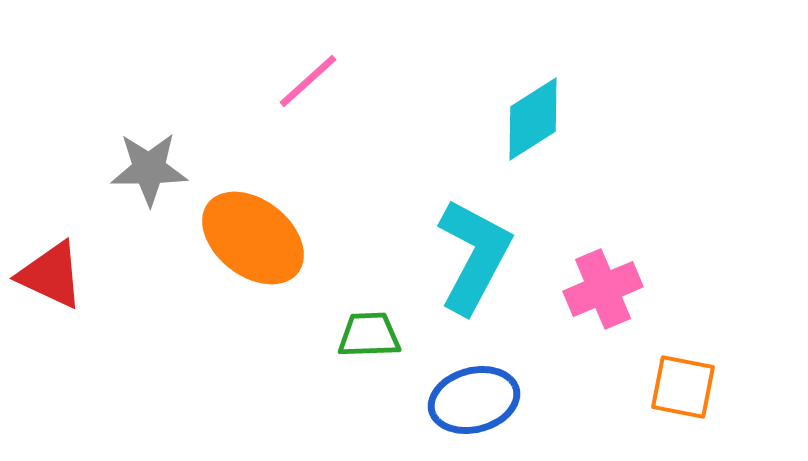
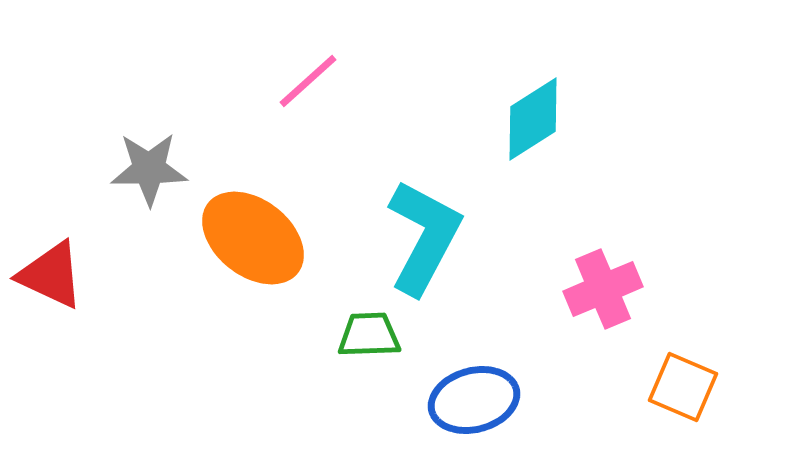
cyan L-shape: moved 50 px left, 19 px up
orange square: rotated 12 degrees clockwise
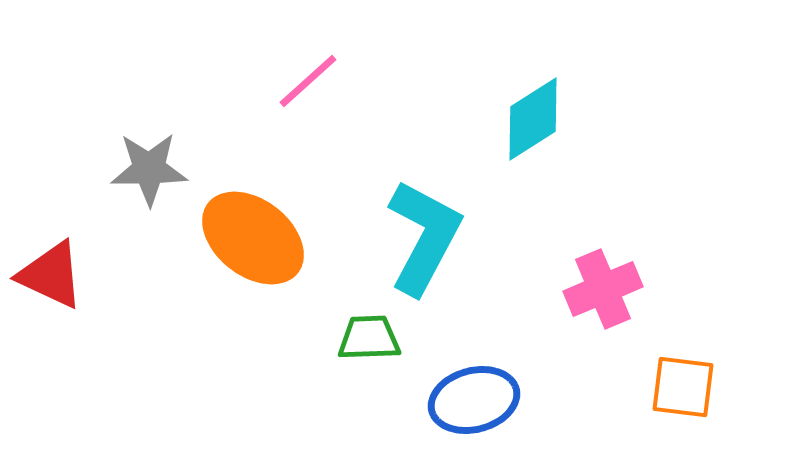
green trapezoid: moved 3 px down
orange square: rotated 16 degrees counterclockwise
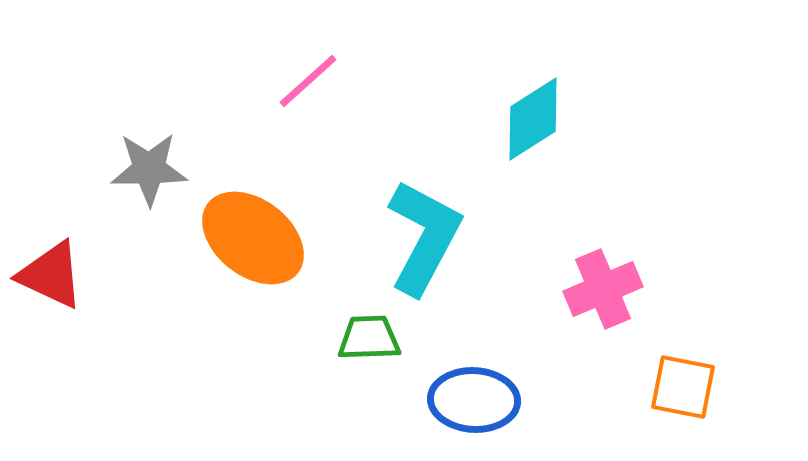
orange square: rotated 4 degrees clockwise
blue ellipse: rotated 18 degrees clockwise
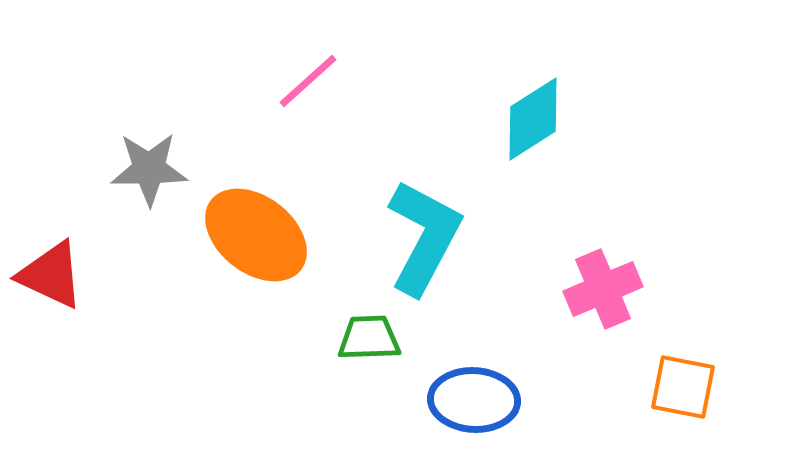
orange ellipse: moved 3 px right, 3 px up
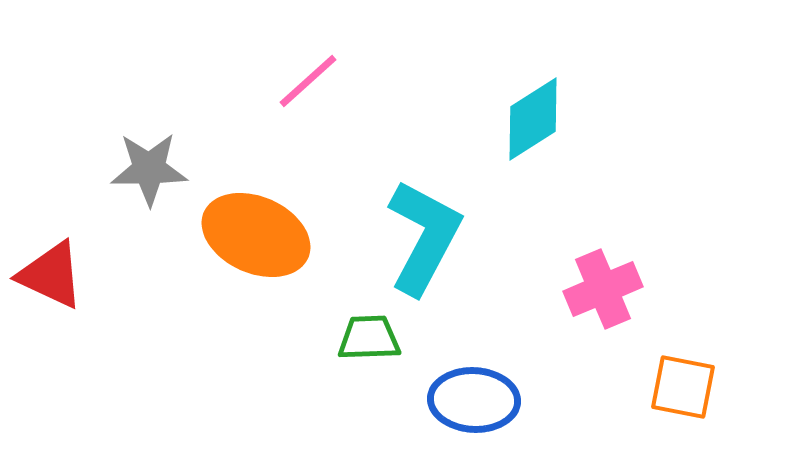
orange ellipse: rotated 14 degrees counterclockwise
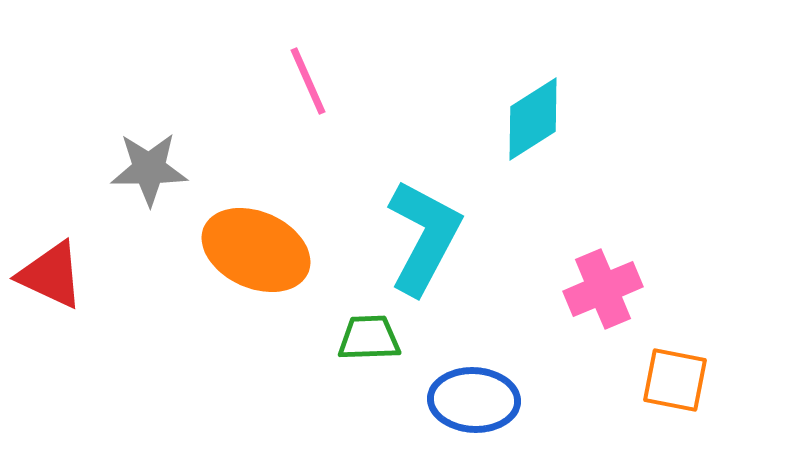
pink line: rotated 72 degrees counterclockwise
orange ellipse: moved 15 px down
orange square: moved 8 px left, 7 px up
